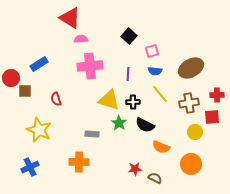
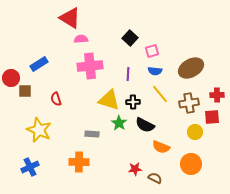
black square: moved 1 px right, 2 px down
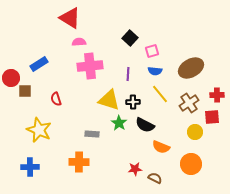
pink semicircle: moved 2 px left, 3 px down
brown cross: rotated 24 degrees counterclockwise
blue cross: rotated 24 degrees clockwise
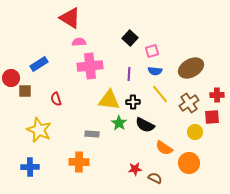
purple line: moved 1 px right
yellow triangle: rotated 10 degrees counterclockwise
orange semicircle: moved 3 px right, 1 px down; rotated 12 degrees clockwise
orange circle: moved 2 px left, 1 px up
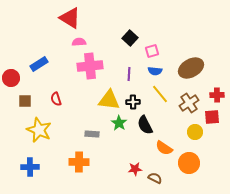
brown square: moved 10 px down
black semicircle: rotated 36 degrees clockwise
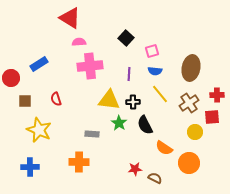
black square: moved 4 px left
brown ellipse: rotated 50 degrees counterclockwise
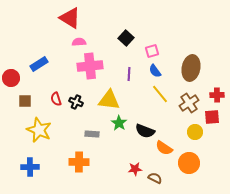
blue semicircle: rotated 48 degrees clockwise
black cross: moved 57 px left; rotated 24 degrees clockwise
black semicircle: moved 6 px down; rotated 42 degrees counterclockwise
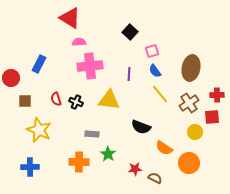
black square: moved 4 px right, 6 px up
blue rectangle: rotated 30 degrees counterclockwise
green star: moved 11 px left, 31 px down
black semicircle: moved 4 px left, 4 px up
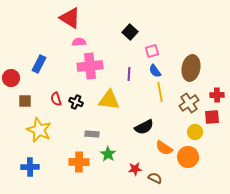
yellow line: moved 2 px up; rotated 30 degrees clockwise
black semicircle: moved 3 px right; rotated 48 degrees counterclockwise
orange circle: moved 1 px left, 6 px up
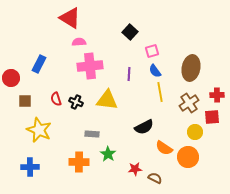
yellow triangle: moved 2 px left
